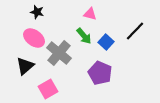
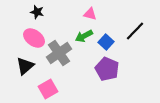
green arrow: rotated 102 degrees clockwise
gray cross: rotated 15 degrees clockwise
purple pentagon: moved 7 px right, 4 px up
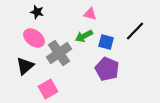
blue square: rotated 28 degrees counterclockwise
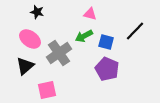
pink ellipse: moved 4 px left, 1 px down
pink square: moved 1 px left, 1 px down; rotated 18 degrees clockwise
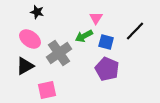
pink triangle: moved 6 px right, 4 px down; rotated 48 degrees clockwise
black triangle: rotated 12 degrees clockwise
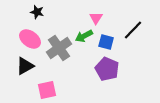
black line: moved 2 px left, 1 px up
gray cross: moved 5 px up
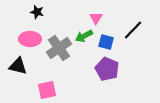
pink ellipse: rotated 35 degrees counterclockwise
black triangle: moved 7 px left; rotated 42 degrees clockwise
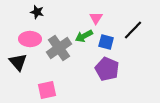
black triangle: moved 4 px up; rotated 36 degrees clockwise
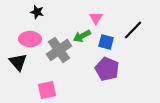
green arrow: moved 2 px left
gray cross: moved 2 px down
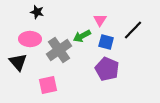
pink triangle: moved 4 px right, 2 px down
pink square: moved 1 px right, 5 px up
